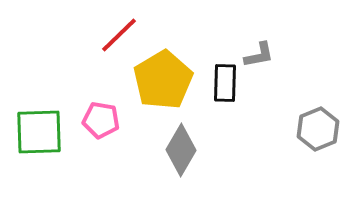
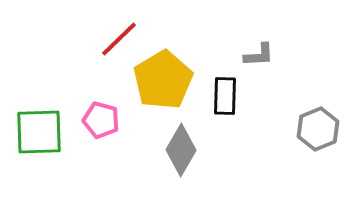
red line: moved 4 px down
gray L-shape: rotated 8 degrees clockwise
black rectangle: moved 13 px down
pink pentagon: rotated 6 degrees clockwise
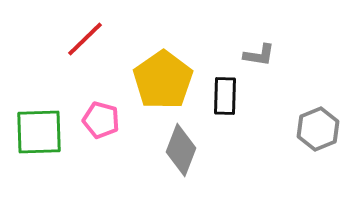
red line: moved 34 px left
gray L-shape: rotated 12 degrees clockwise
yellow pentagon: rotated 4 degrees counterclockwise
gray diamond: rotated 9 degrees counterclockwise
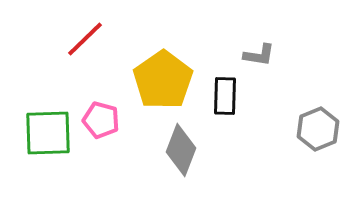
green square: moved 9 px right, 1 px down
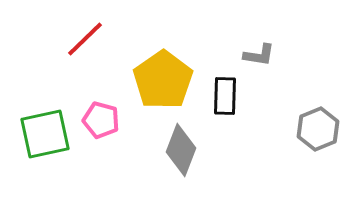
green square: moved 3 px left, 1 px down; rotated 10 degrees counterclockwise
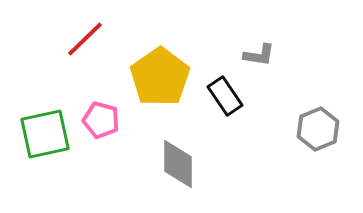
yellow pentagon: moved 3 px left, 3 px up
black rectangle: rotated 36 degrees counterclockwise
gray diamond: moved 3 px left, 14 px down; rotated 21 degrees counterclockwise
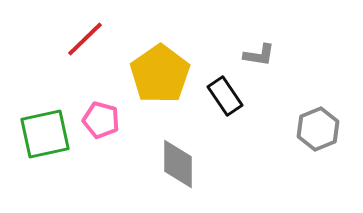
yellow pentagon: moved 3 px up
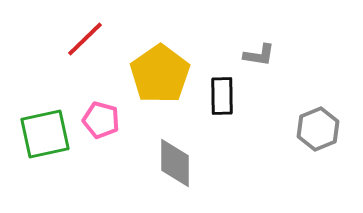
black rectangle: moved 3 px left; rotated 33 degrees clockwise
gray diamond: moved 3 px left, 1 px up
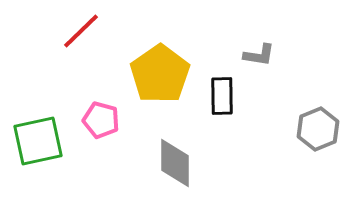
red line: moved 4 px left, 8 px up
green square: moved 7 px left, 7 px down
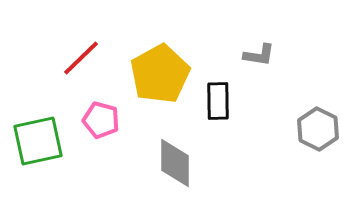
red line: moved 27 px down
yellow pentagon: rotated 6 degrees clockwise
black rectangle: moved 4 px left, 5 px down
gray hexagon: rotated 12 degrees counterclockwise
